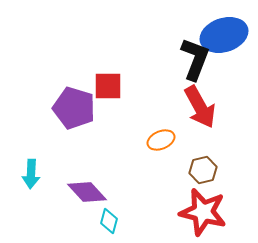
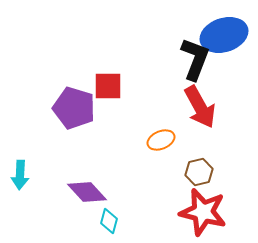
brown hexagon: moved 4 px left, 2 px down
cyan arrow: moved 11 px left, 1 px down
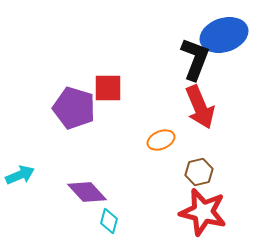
red square: moved 2 px down
red arrow: rotated 6 degrees clockwise
cyan arrow: rotated 116 degrees counterclockwise
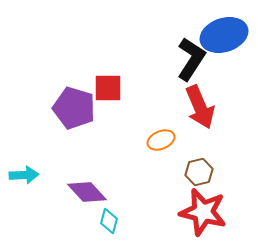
black L-shape: moved 4 px left; rotated 12 degrees clockwise
cyan arrow: moved 4 px right; rotated 20 degrees clockwise
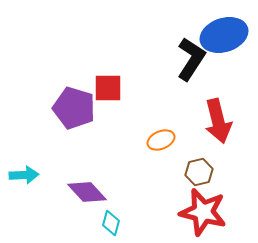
red arrow: moved 18 px right, 14 px down; rotated 9 degrees clockwise
cyan diamond: moved 2 px right, 2 px down
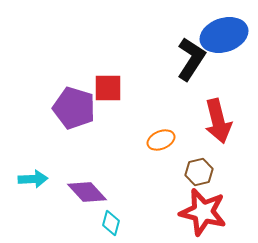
cyan arrow: moved 9 px right, 4 px down
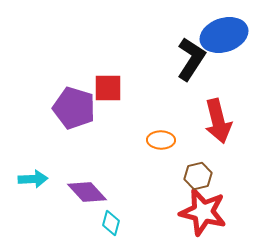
orange ellipse: rotated 24 degrees clockwise
brown hexagon: moved 1 px left, 4 px down
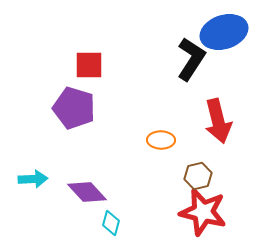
blue ellipse: moved 3 px up
red square: moved 19 px left, 23 px up
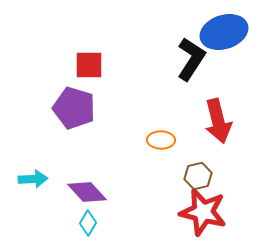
cyan diamond: moved 23 px left; rotated 15 degrees clockwise
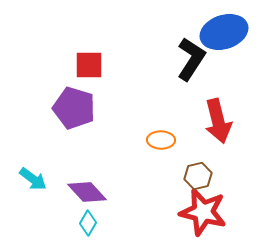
cyan arrow: rotated 40 degrees clockwise
